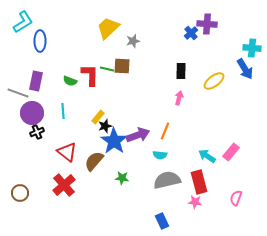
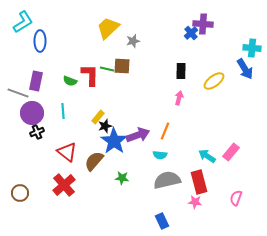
purple cross: moved 4 px left
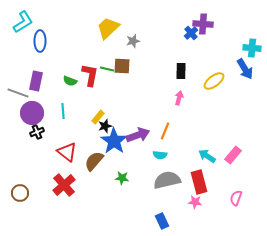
red L-shape: rotated 10 degrees clockwise
pink rectangle: moved 2 px right, 3 px down
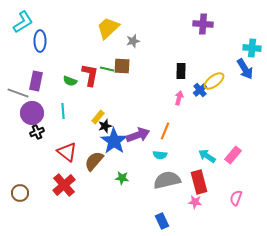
blue cross: moved 9 px right, 57 px down
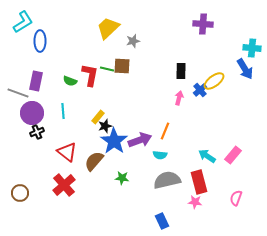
purple arrow: moved 2 px right, 5 px down
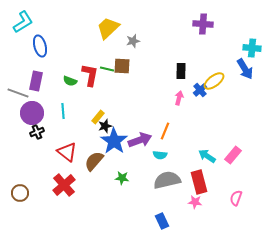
blue ellipse: moved 5 px down; rotated 15 degrees counterclockwise
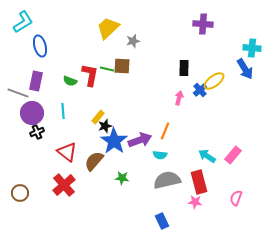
black rectangle: moved 3 px right, 3 px up
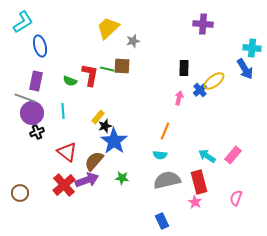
gray line: moved 7 px right, 5 px down
purple arrow: moved 53 px left, 40 px down
pink star: rotated 24 degrees clockwise
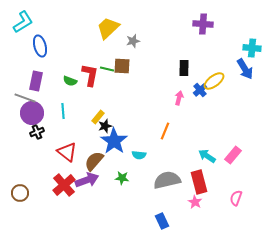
cyan semicircle: moved 21 px left
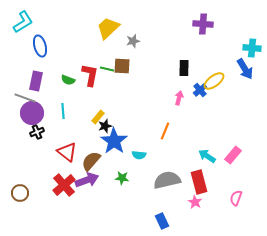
green semicircle: moved 2 px left, 1 px up
brown semicircle: moved 3 px left
